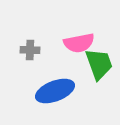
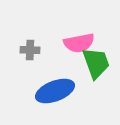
green trapezoid: moved 3 px left, 1 px up
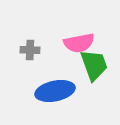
green trapezoid: moved 2 px left, 2 px down
blue ellipse: rotated 9 degrees clockwise
